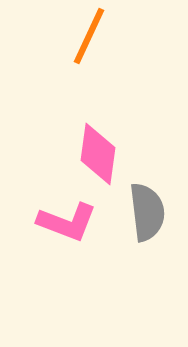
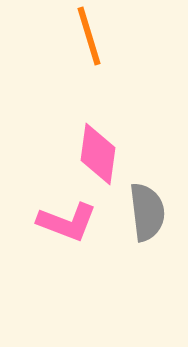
orange line: rotated 42 degrees counterclockwise
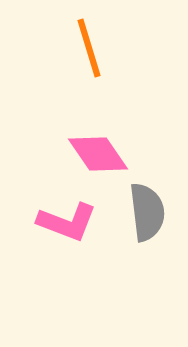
orange line: moved 12 px down
pink diamond: rotated 42 degrees counterclockwise
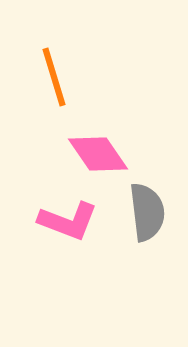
orange line: moved 35 px left, 29 px down
pink L-shape: moved 1 px right, 1 px up
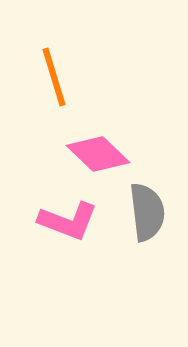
pink diamond: rotated 12 degrees counterclockwise
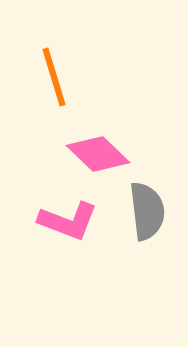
gray semicircle: moved 1 px up
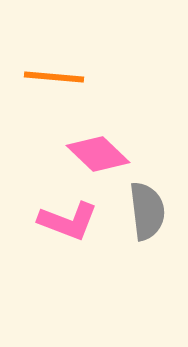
orange line: rotated 68 degrees counterclockwise
